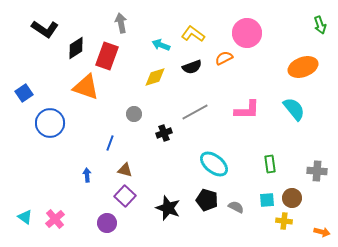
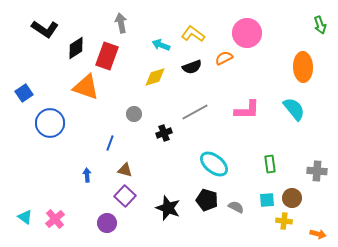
orange ellipse: rotated 72 degrees counterclockwise
orange arrow: moved 4 px left, 2 px down
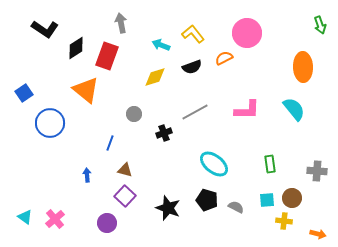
yellow L-shape: rotated 15 degrees clockwise
orange triangle: moved 3 px down; rotated 20 degrees clockwise
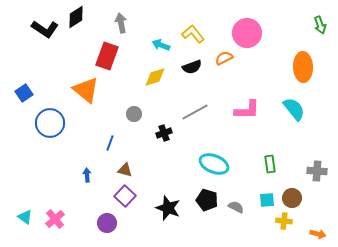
black diamond: moved 31 px up
cyan ellipse: rotated 16 degrees counterclockwise
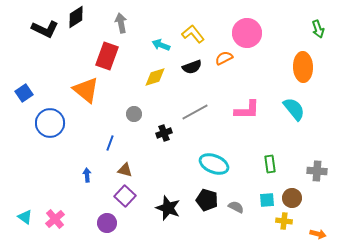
green arrow: moved 2 px left, 4 px down
black L-shape: rotated 8 degrees counterclockwise
